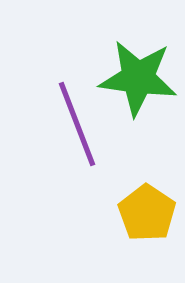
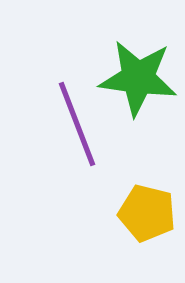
yellow pentagon: rotated 20 degrees counterclockwise
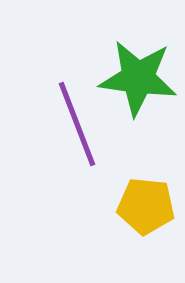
yellow pentagon: moved 1 px left, 7 px up; rotated 8 degrees counterclockwise
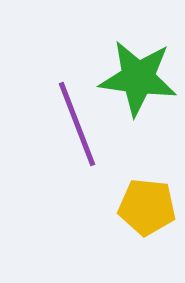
yellow pentagon: moved 1 px right, 1 px down
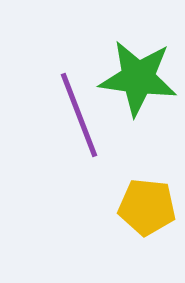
purple line: moved 2 px right, 9 px up
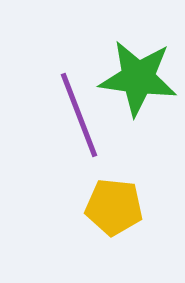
yellow pentagon: moved 33 px left
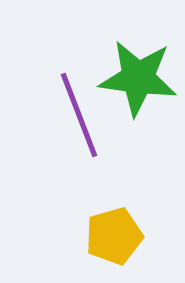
yellow pentagon: moved 29 px down; rotated 22 degrees counterclockwise
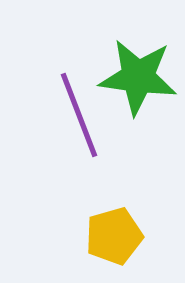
green star: moved 1 px up
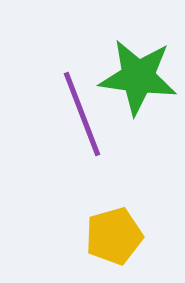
purple line: moved 3 px right, 1 px up
